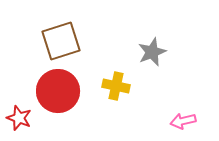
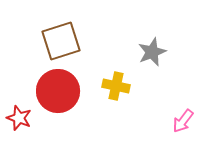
pink arrow: rotated 40 degrees counterclockwise
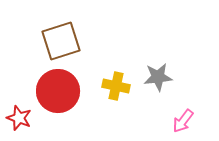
gray star: moved 6 px right, 25 px down; rotated 16 degrees clockwise
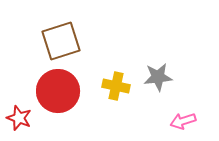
pink arrow: rotated 35 degrees clockwise
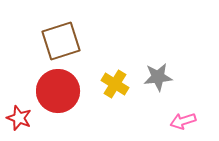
yellow cross: moved 1 px left, 2 px up; rotated 20 degrees clockwise
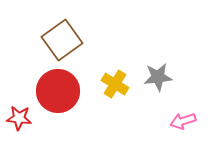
brown square: moved 1 px right, 1 px up; rotated 18 degrees counterclockwise
red star: rotated 15 degrees counterclockwise
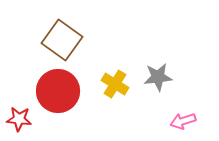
brown square: rotated 18 degrees counterclockwise
red star: moved 1 px down
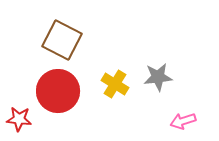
brown square: rotated 9 degrees counterclockwise
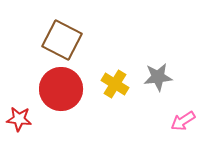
red circle: moved 3 px right, 2 px up
pink arrow: rotated 15 degrees counterclockwise
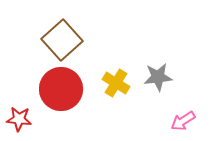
brown square: rotated 21 degrees clockwise
yellow cross: moved 1 px right, 1 px up
